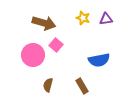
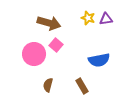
yellow star: moved 5 px right
brown arrow: moved 5 px right
pink circle: moved 1 px right, 1 px up
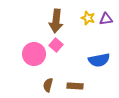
brown arrow: moved 7 px right, 2 px up; rotated 80 degrees clockwise
brown rectangle: moved 7 px left; rotated 56 degrees counterclockwise
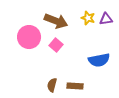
brown arrow: rotated 75 degrees counterclockwise
pink circle: moved 5 px left, 17 px up
brown semicircle: moved 4 px right
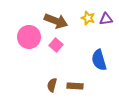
blue semicircle: rotated 85 degrees clockwise
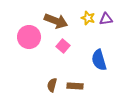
pink square: moved 7 px right, 1 px down
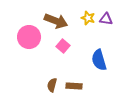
purple triangle: rotated 16 degrees clockwise
brown rectangle: moved 1 px left
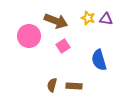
pink circle: moved 1 px up
pink square: rotated 16 degrees clockwise
